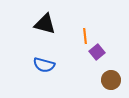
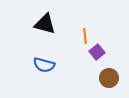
brown circle: moved 2 px left, 2 px up
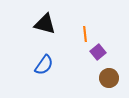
orange line: moved 2 px up
purple square: moved 1 px right
blue semicircle: rotated 70 degrees counterclockwise
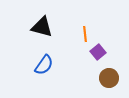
black triangle: moved 3 px left, 3 px down
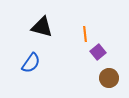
blue semicircle: moved 13 px left, 2 px up
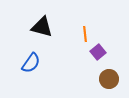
brown circle: moved 1 px down
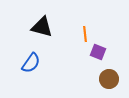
purple square: rotated 28 degrees counterclockwise
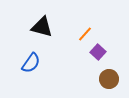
orange line: rotated 49 degrees clockwise
purple square: rotated 21 degrees clockwise
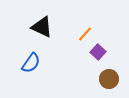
black triangle: rotated 10 degrees clockwise
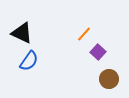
black triangle: moved 20 px left, 6 px down
orange line: moved 1 px left
blue semicircle: moved 2 px left, 2 px up
